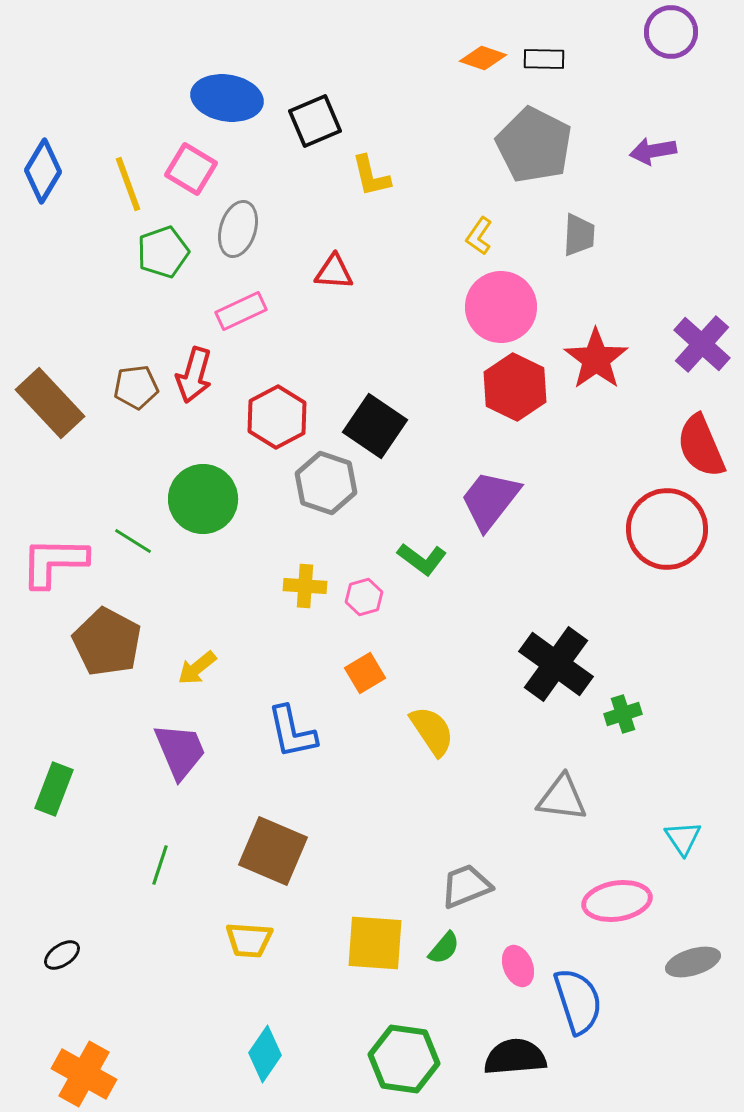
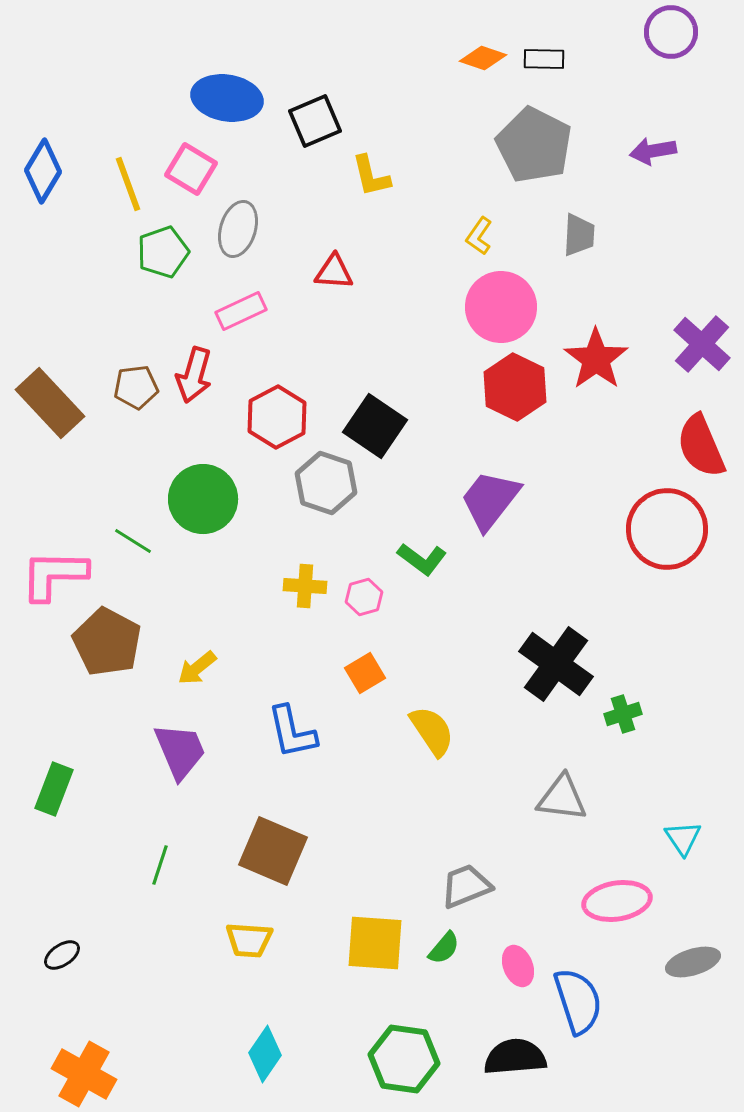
pink L-shape at (54, 562): moved 13 px down
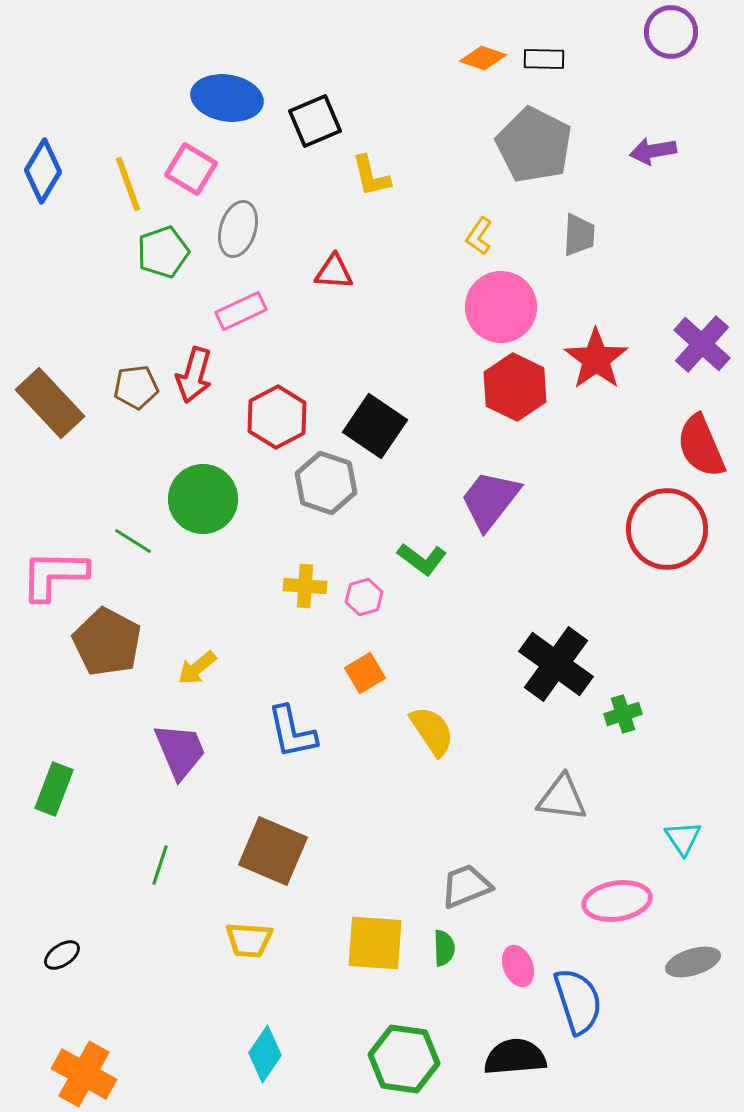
green semicircle at (444, 948): rotated 42 degrees counterclockwise
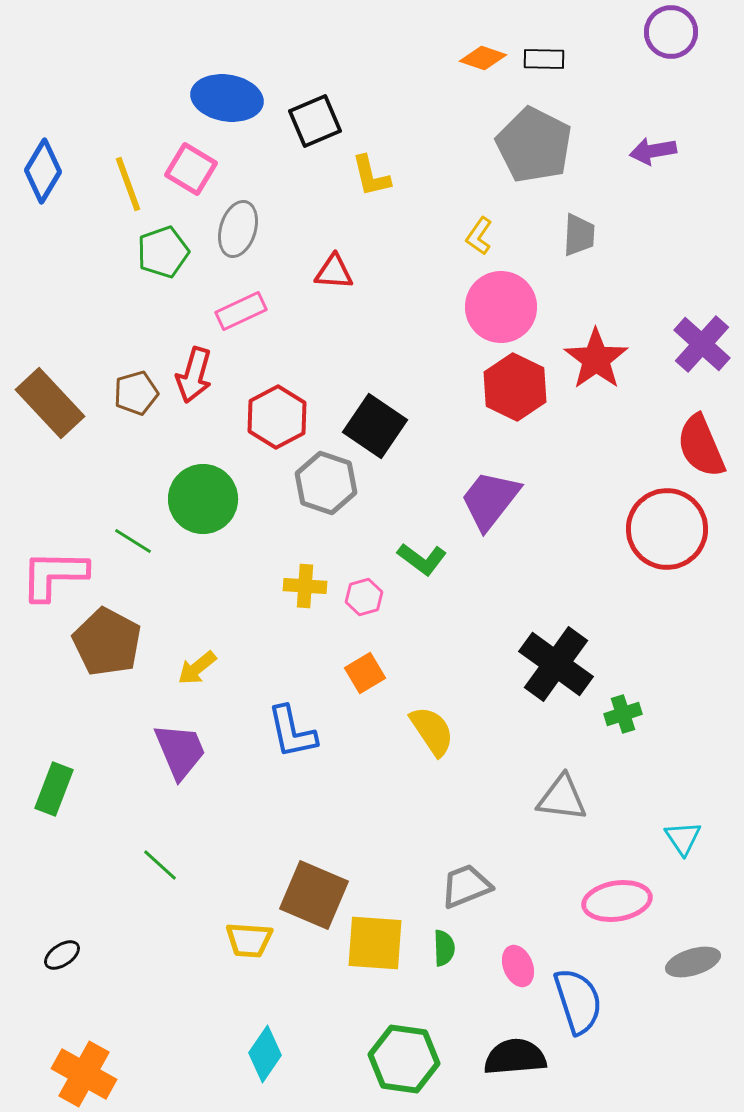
brown pentagon at (136, 387): moved 6 px down; rotated 9 degrees counterclockwise
brown square at (273, 851): moved 41 px right, 44 px down
green line at (160, 865): rotated 66 degrees counterclockwise
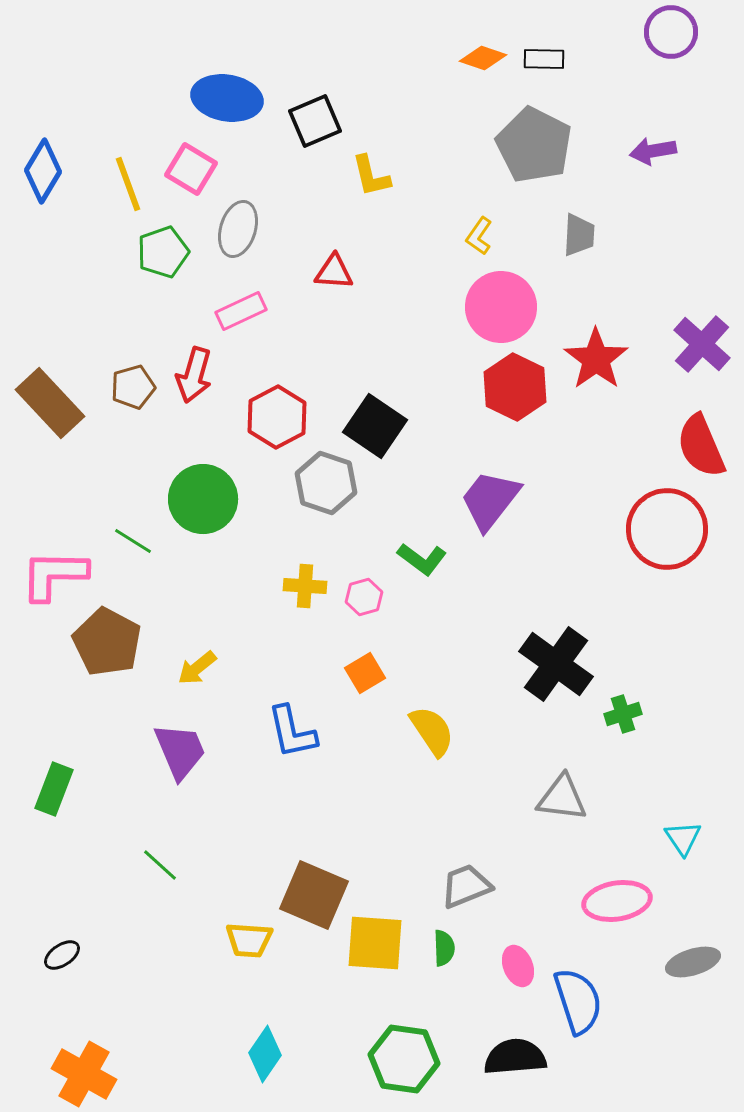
brown pentagon at (136, 393): moved 3 px left, 6 px up
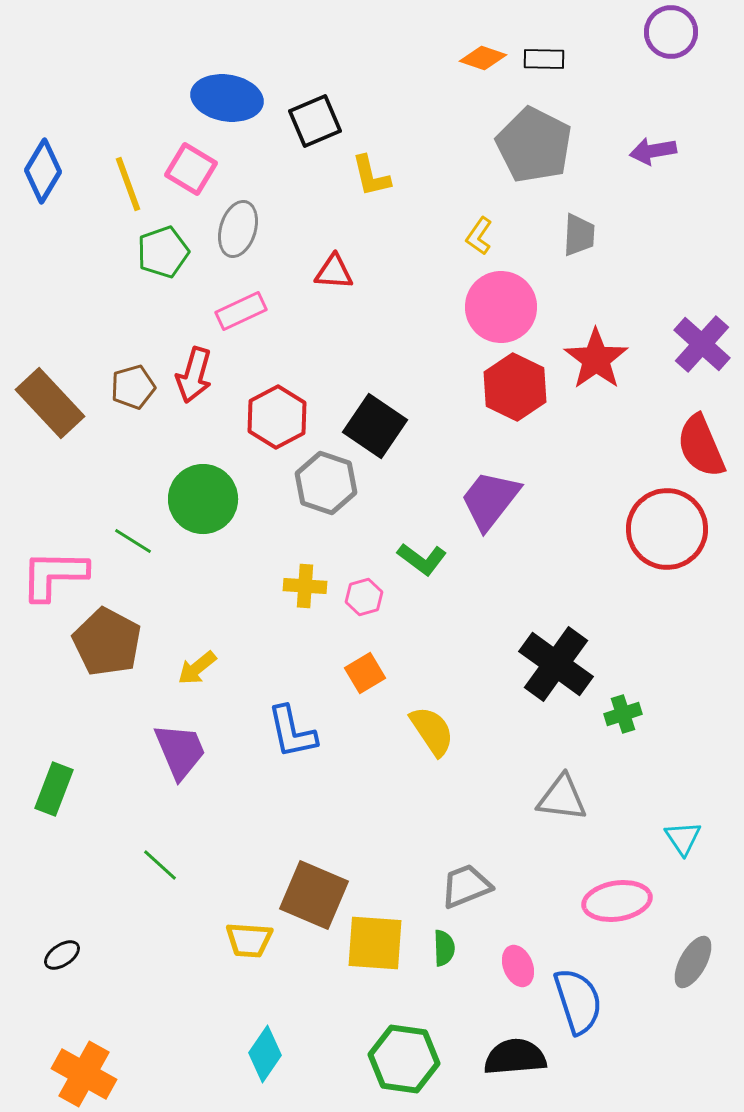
gray ellipse at (693, 962): rotated 44 degrees counterclockwise
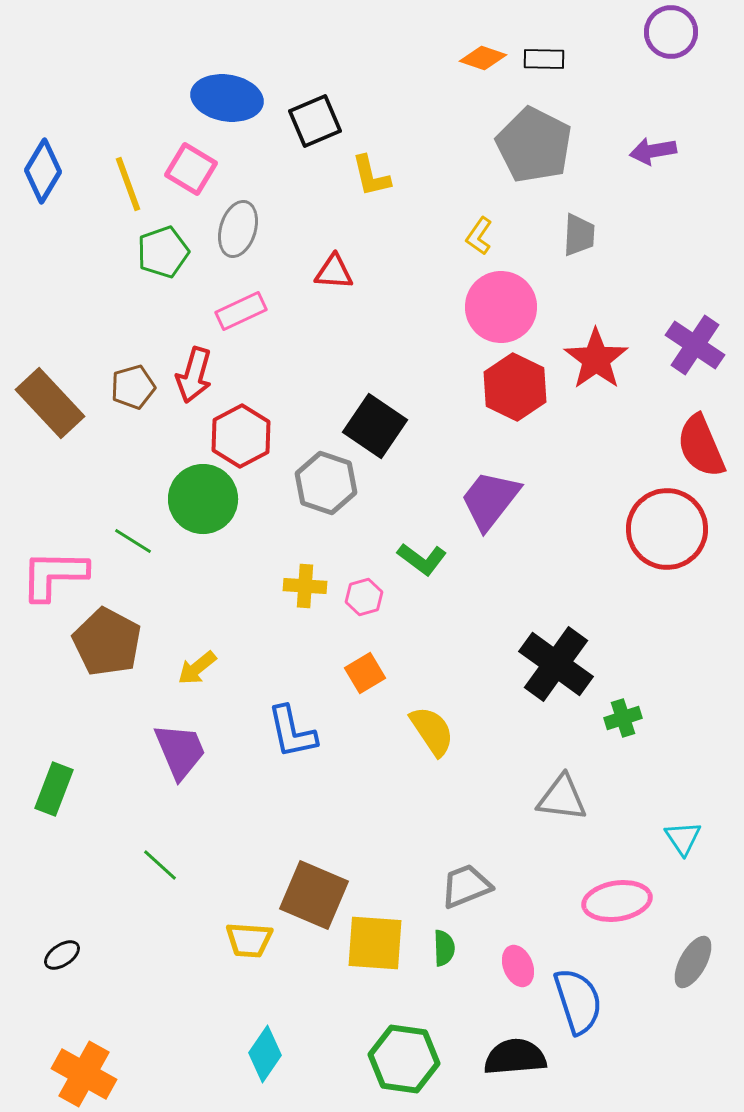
purple cross at (702, 344): moved 7 px left, 1 px down; rotated 8 degrees counterclockwise
red hexagon at (277, 417): moved 36 px left, 19 px down
green cross at (623, 714): moved 4 px down
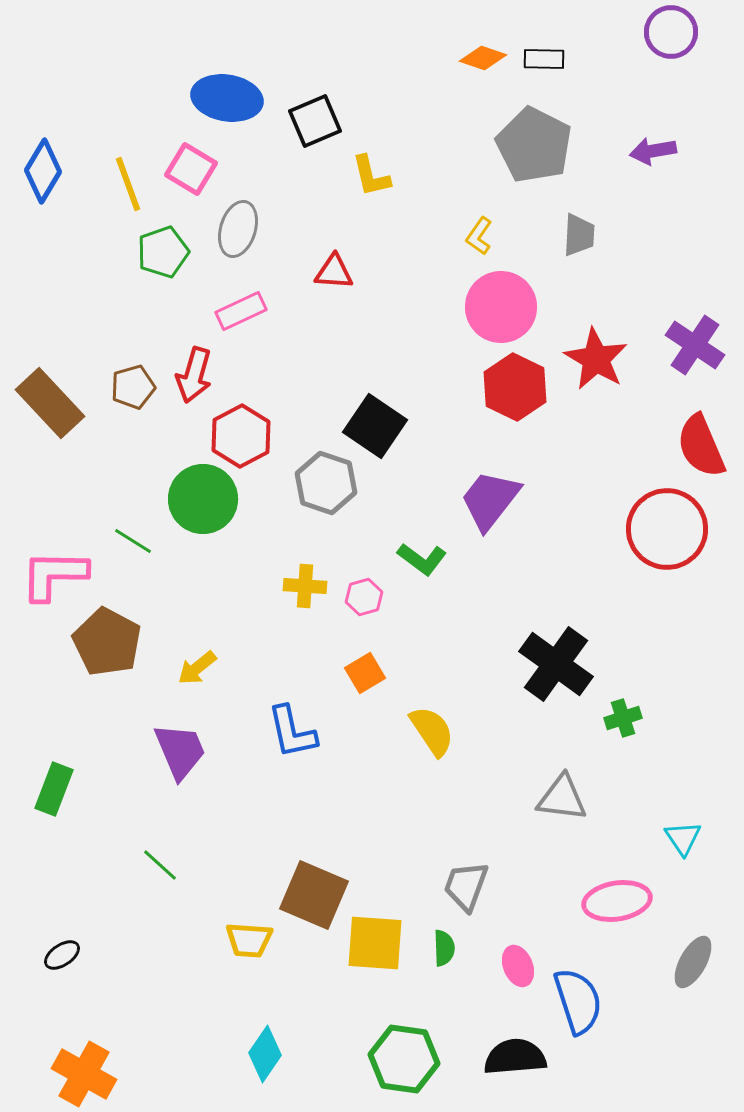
red star at (596, 359): rotated 6 degrees counterclockwise
gray trapezoid at (466, 886): rotated 48 degrees counterclockwise
